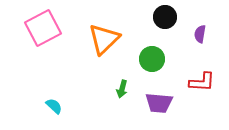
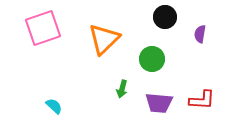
pink square: rotated 9 degrees clockwise
red L-shape: moved 18 px down
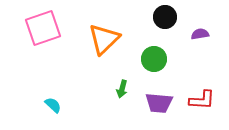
purple semicircle: rotated 72 degrees clockwise
green circle: moved 2 px right
cyan semicircle: moved 1 px left, 1 px up
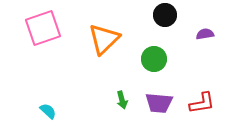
black circle: moved 2 px up
purple semicircle: moved 5 px right
green arrow: moved 11 px down; rotated 30 degrees counterclockwise
red L-shape: moved 3 px down; rotated 12 degrees counterclockwise
cyan semicircle: moved 5 px left, 6 px down
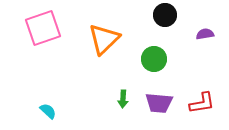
green arrow: moved 1 px right, 1 px up; rotated 18 degrees clockwise
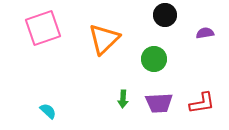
purple semicircle: moved 1 px up
purple trapezoid: rotated 8 degrees counterclockwise
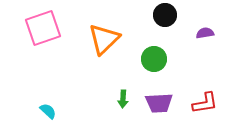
red L-shape: moved 3 px right
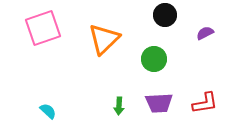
purple semicircle: rotated 18 degrees counterclockwise
green arrow: moved 4 px left, 7 px down
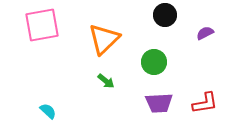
pink square: moved 1 px left, 3 px up; rotated 9 degrees clockwise
green circle: moved 3 px down
green arrow: moved 13 px left, 25 px up; rotated 54 degrees counterclockwise
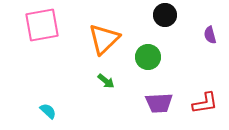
purple semicircle: moved 5 px right, 2 px down; rotated 78 degrees counterclockwise
green circle: moved 6 px left, 5 px up
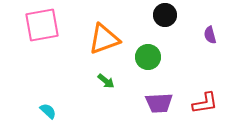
orange triangle: rotated 24 degrees clockwise
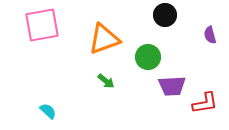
purple trapezoid: moved 13 px right, 17 px up
